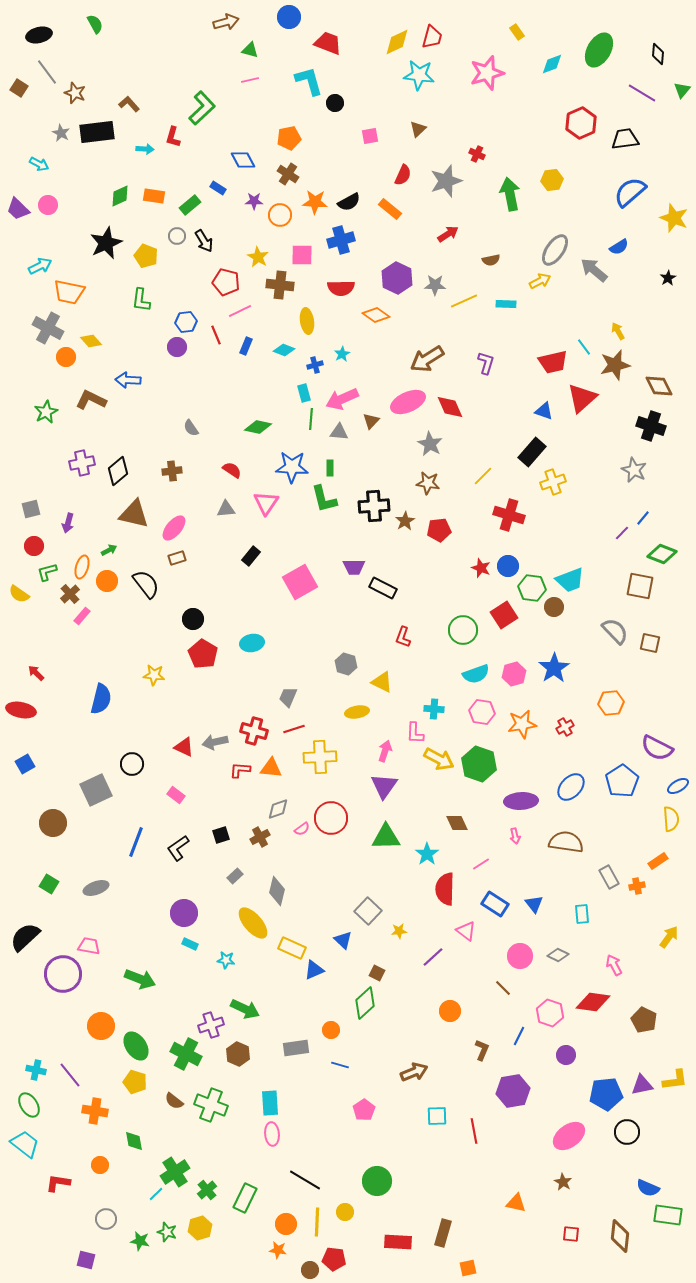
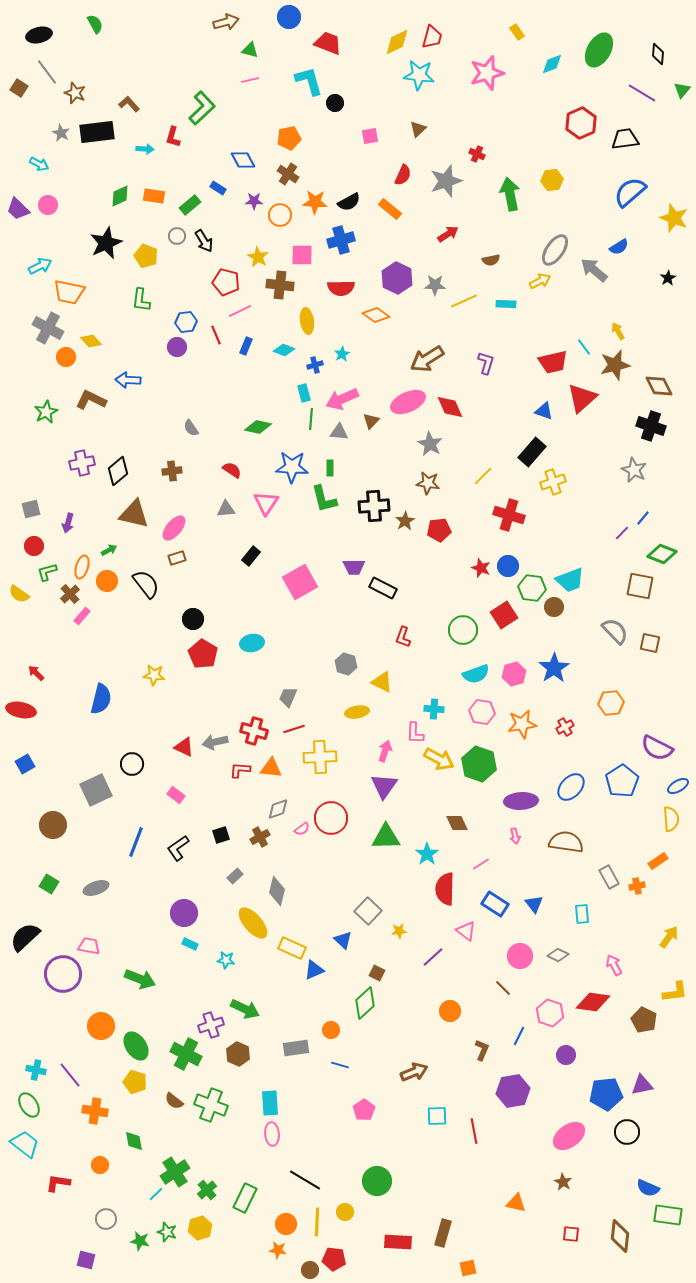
brown circle at (53, 823): moved 2 px down
yellow L-shape at (675, 1080): moved 88 px up
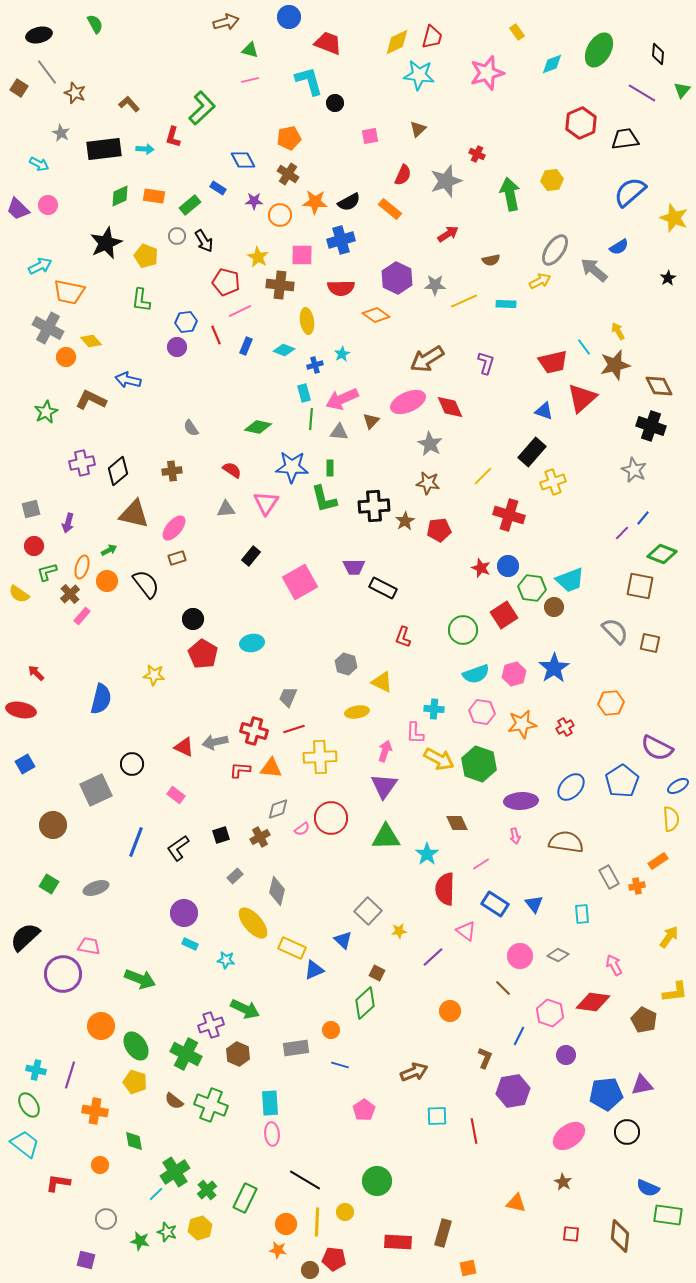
black rectangle at (97, 132): moved 7 px right, 17 px down
blue arrow at (128, 380): rotated 10 degrees clockwise
brown L-shape at (482, 1050): moved 3 px right, 8 px down
purple line at (70, 1075): rotated 56 degrees clockwise
